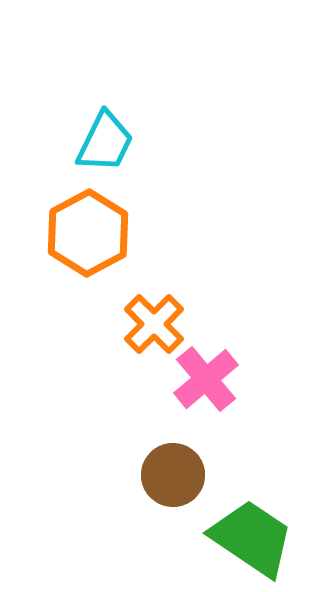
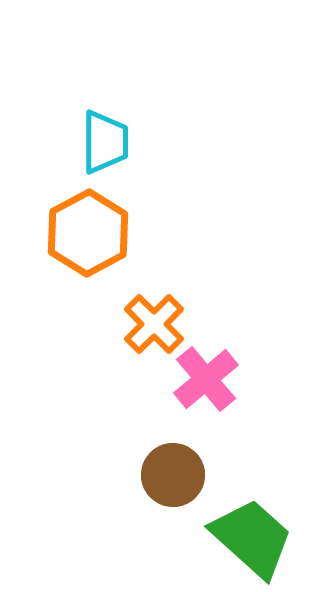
cyan trapezoid: rotated 26 degrees counterclockwise
green trapezoid: rotated 8 degrees clockwise
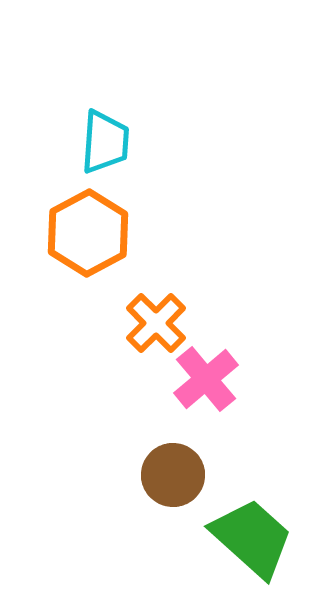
cyan trapezoid: rotated 4 degrees clockwise
orange cross: moved 2 px right, 1 px up
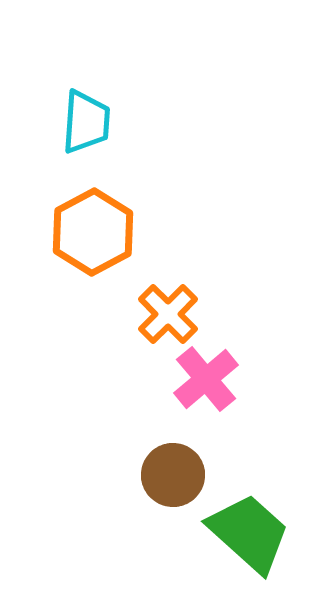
cyan trapezoid: moved 19 px left, 20 px up
orange hexagon: moved 5 px right, 1 px up
orange cross: moved 12 px right, 9 px up
green trapezoid: moved 3 px left, 5 px up
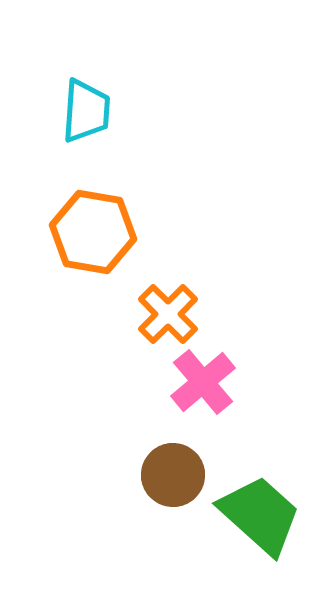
cyan trapezoid: moved 11 px up
orange hexagon: rotated 22 degrees counterclockwise
pink cross: moved 3 px left, 3 px down
green trapezoid: moved 11 px right, 18 px up
